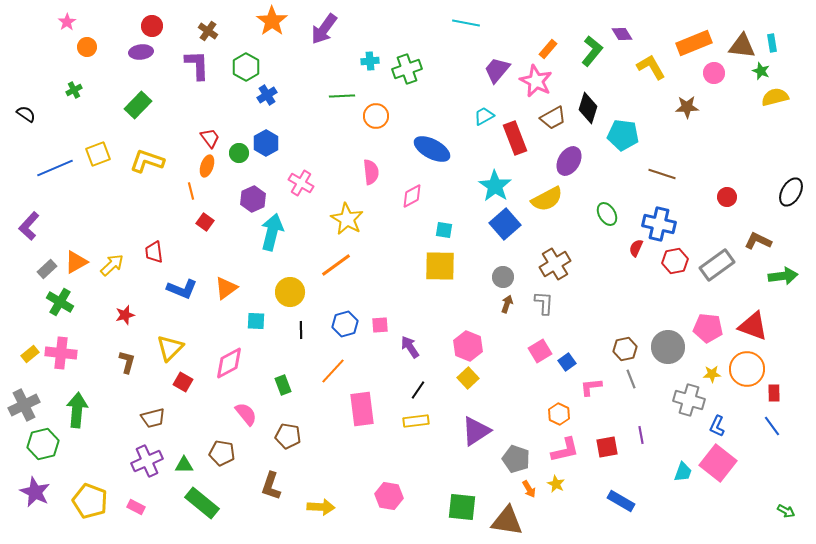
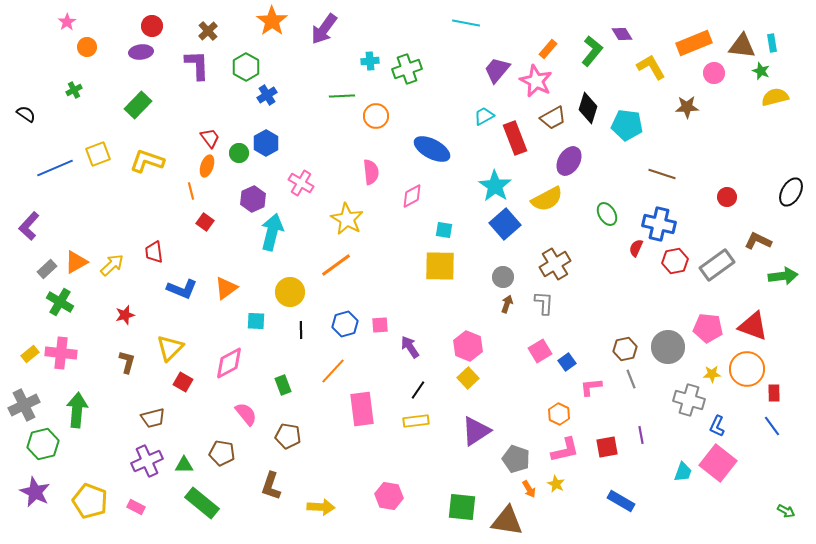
brown cross at (208, 31): rotated 12 degrees clockwise
cyan pentagon at (623, 135): moved 4 px right, 10 px up
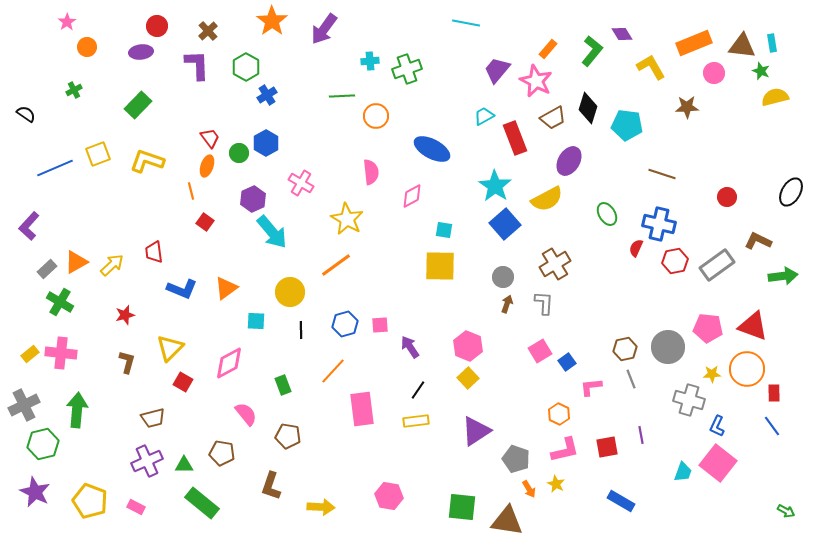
red circle at (152, 26): moved 5 px right
cyan arrow at (272, 232): rotated 126 degrees clockwise
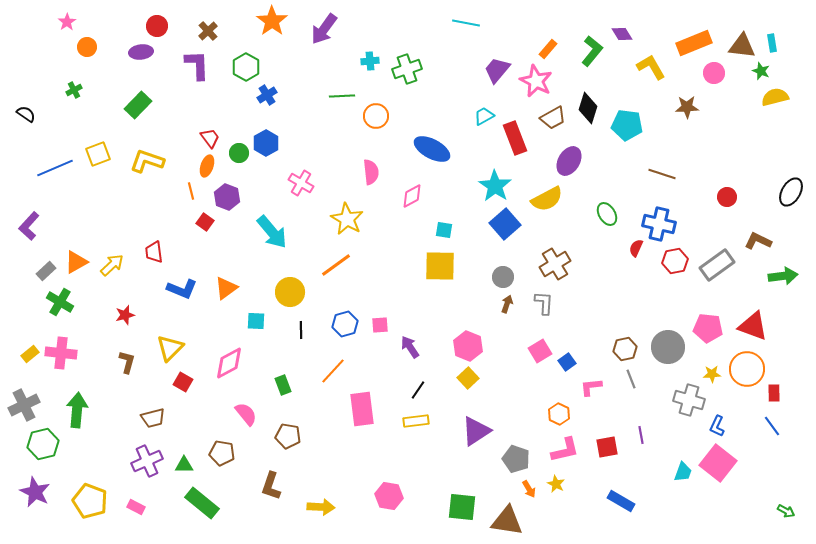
purple hexagon at (253, 199): moved 26 px left, 2 px up; rotated 15 degrees counterclockwise
gray rectangle at (47, 269): moved 1 px left, 2 px down
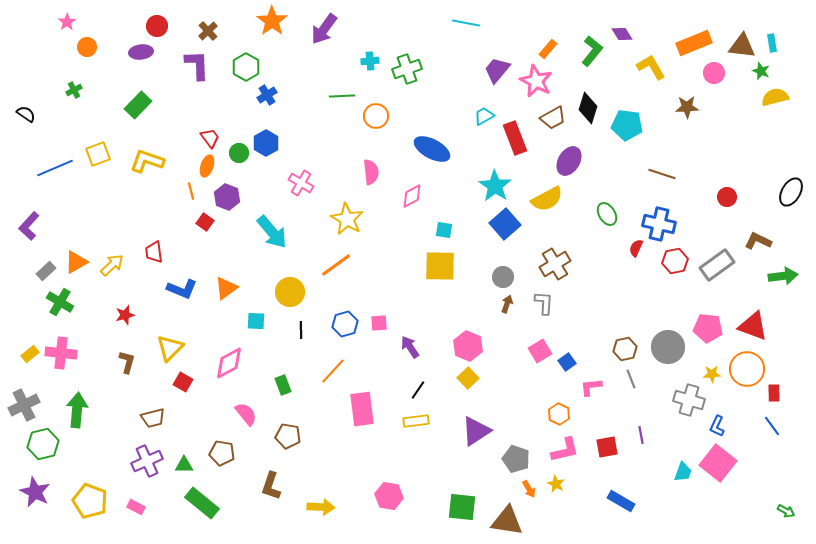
pink square at (380, 325): moved 1 px left, 2 px up
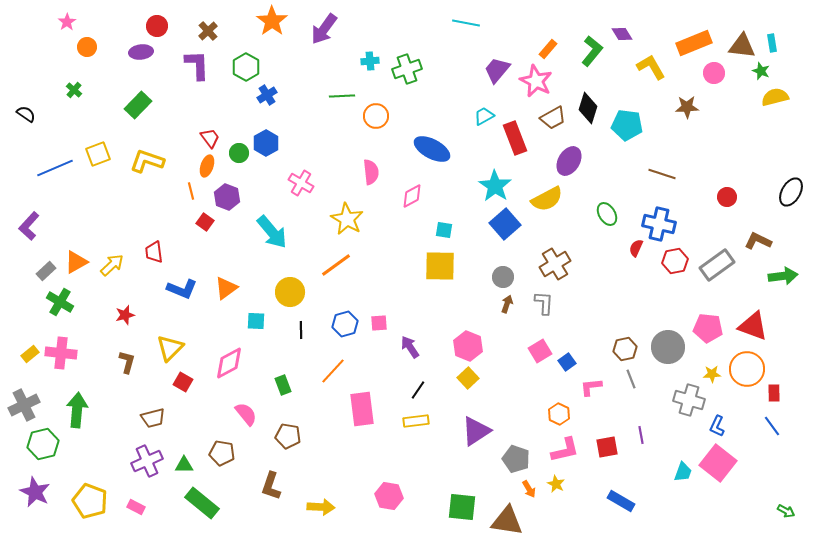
green cross at (74, 90): rotated 21 degrees counterclockwise
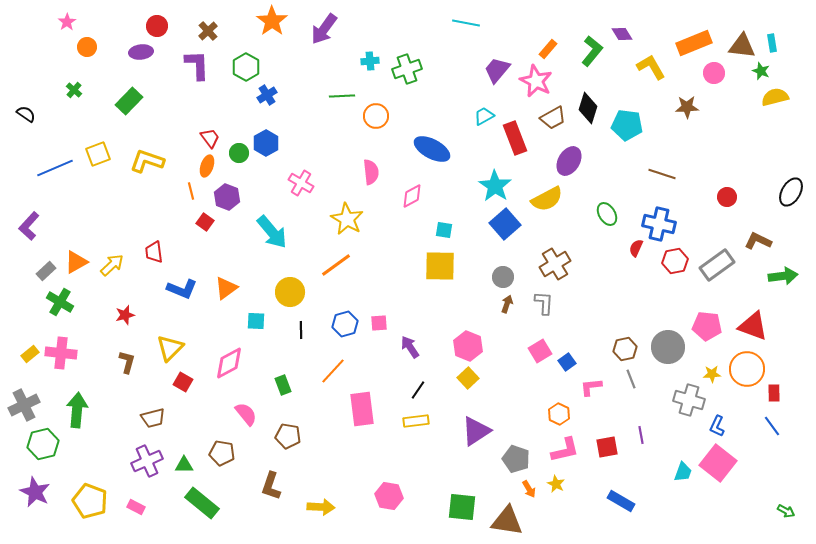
green rectangle at (138, 105): moved 9 px left, 4 px up
pink pentagon at (708, 328): moved 1 px left, 2 px up
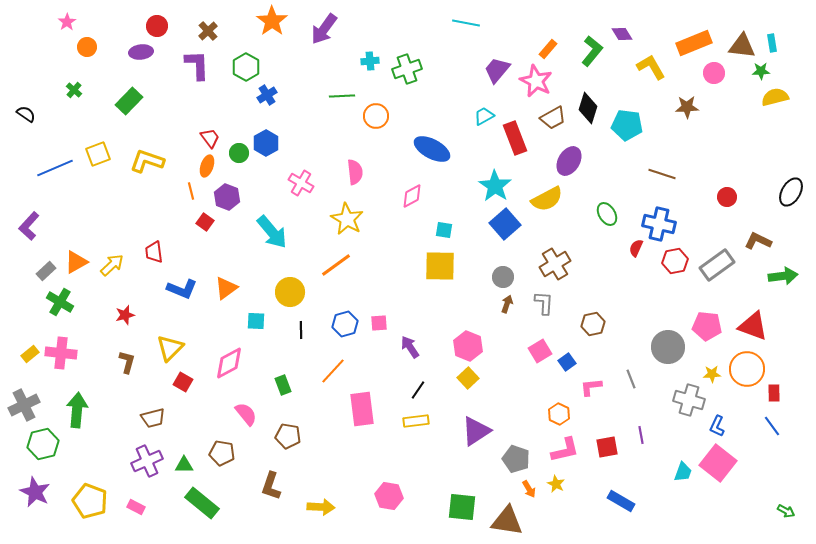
green star at (761, 71): rotated 24 degrees counterclockwise
pink semicircle at (371, 172): moved 16 px left
brown hexagon at (625, 349): moved 32 px left, 25 px up
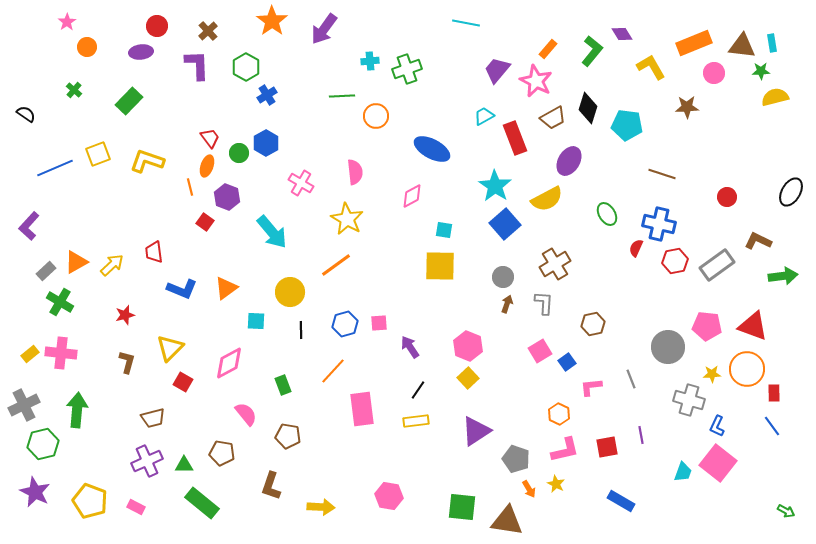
orange line at (191, 191): moved 1 px left, 4 px up
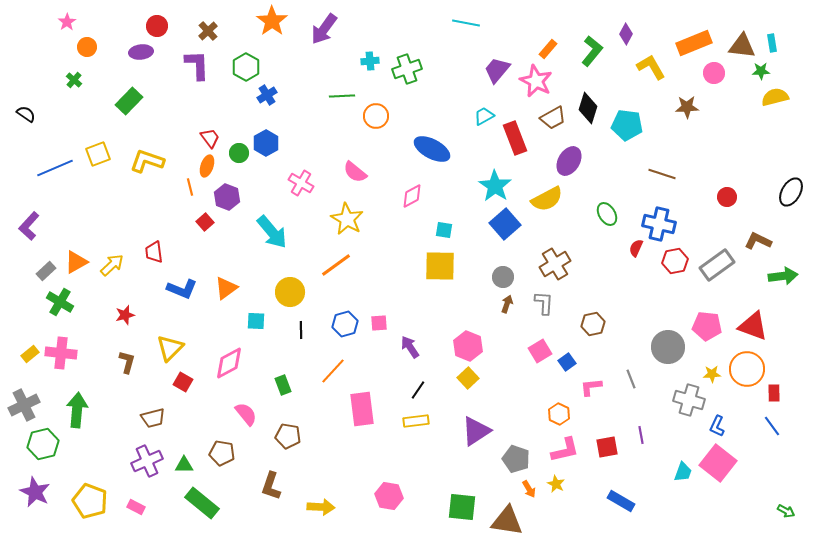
purple diamond at (622, 34): moved 4 px right; rotated 60 degrees clockwise
green cross at (74, 90): moved 10 px up
pink semicircle at (355, 172): rotated 135 degrees clockwise
red square at (205, 222): rotated 12 degrees clockwise
